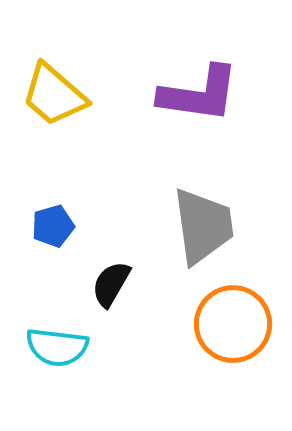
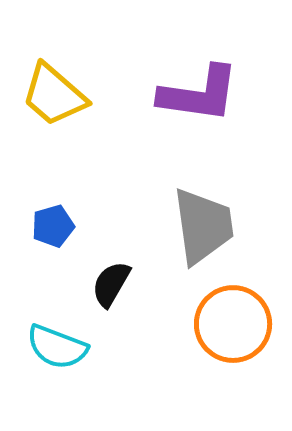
cyan semicircle: rotated 14 degrees clockwise
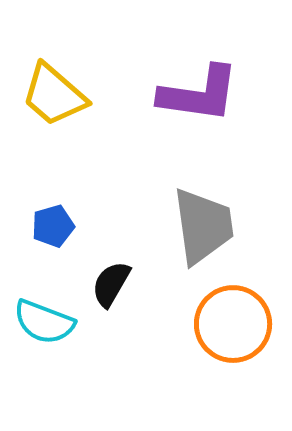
cyan semicircle: moved 13 px left, 25 px up
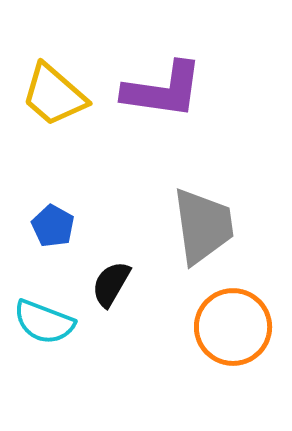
purple L-shape: moved 36 px left, 4 px up
blue pentagon: rotated 27 degrees counterclockwise
orange circle: moved 3 px down
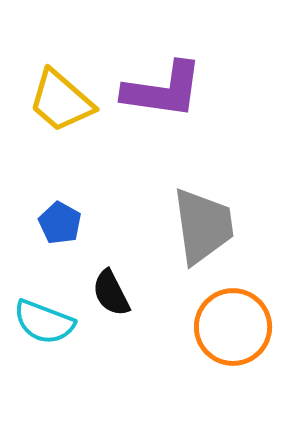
yellow trapezoid: moved 7 px right, 6 px down
blue pentagon: moved 7 px right, 3 px up
black semicircle: moved 9 px down; rotated 57 degrees counterclockwise
